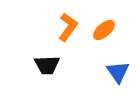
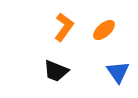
orange L-shape: moved 4 px left
black trapezoid: moved 9 px right, 6 px down; rotated 24 degrees clockwise
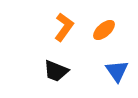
blue triangle: moved 1 px left, 1 px up
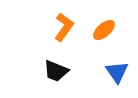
blue triangle: moved 1 px down
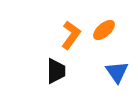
orange L-shape: moved 7 px right, 8 px down
black trapezoid: rotated 112 degrees counterclockwise
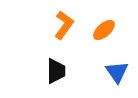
orange L-shape: moved 7 px left, 10 px up
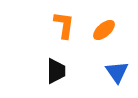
orange L-shape: rotated 28 degrees counterclockwise
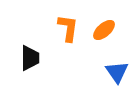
orange L-shape: moved 4 px right, 3 px down
black trapezoid: moved 26 px left, 13 px up
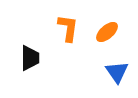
orange ellipse: moved 3 px right, 2 px down
